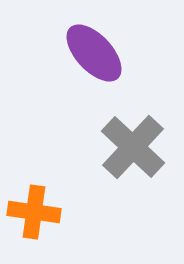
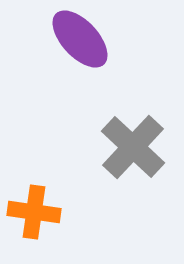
purple ellipse: moved 14 px left, 14 px up
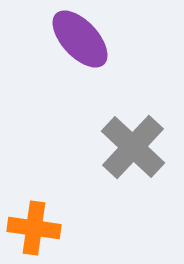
orange cross: moved 16 px down
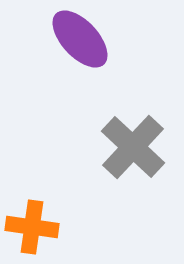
orange cross: moved 2 px left, 1 px up
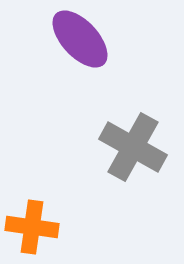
gray cross: rotated 14 degrees counterclockwise
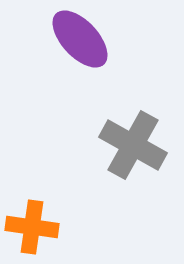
gray cross: moved 2 px up
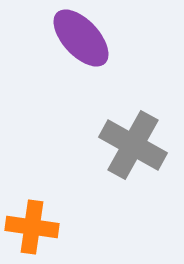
purple ellipse: moved 1 px right, 1 px up
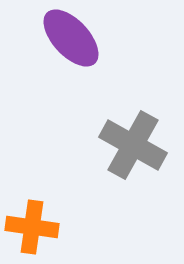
purple ellipse: moved 10 px left
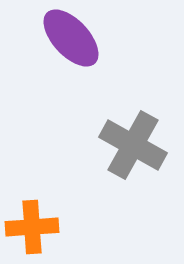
orange cross: rotated 12 degrees counterclockwise
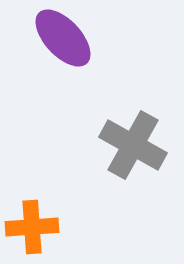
purple ellipse: moved 8 px left
